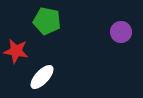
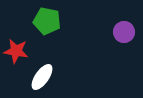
purple circle: moved 3 px right
white ellipse: rotated 8 degrees counterclockwise
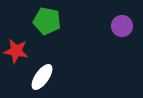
purple circle: moved 2 px left, 6 px up
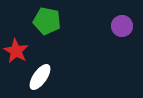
red star: rotated 20 degrees clockwise
white ellipse: moved 2 px left
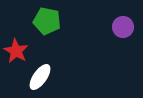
purple circle: moved 1 px right, 1 px down
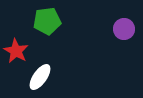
green pentagon: rotated 20 degrees counterclockwise
purple circle: moved 1 px right, 2 px down
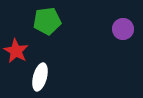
purple circle: moved 1 px left
white ellipse: rotated 20 degrees counterclockwise
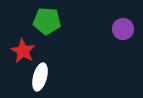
green pentagon: rotated 12 degrees clockwise
red star: moved 7 px right
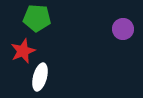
green pentagon: moved 10 px left, 3 px up
red star: rotated 20 degrees clockwise
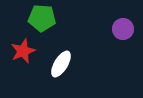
green pentagon: moved 5 px right
white ellipse: moved 21 px right, 13 px up; rotated 16 degrees clockwise
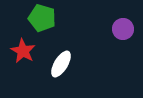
green pentagon: rotated 12 degrees clockwise
red star: rotated 20 degrees counterclockwise
